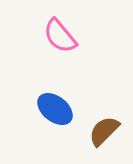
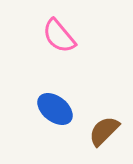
pink semicircle: moved 1 px left
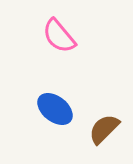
brown semicircle: moved 2 px up
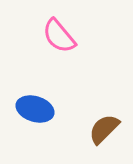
blue ellipse: moved 20 px left; rotated 21 degrees counterclockwise
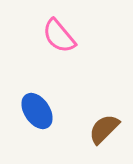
blue ellipse: moved 2 px right, 2 px down; rotated 39 degrees clockwise
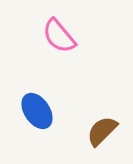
brown semicircle: moved 2 px left, 2 px down
